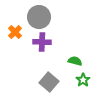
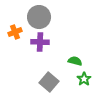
orange cross: rotated 24 degrees clockwise
purple cross: moved 2 px left
green star: moved 1 px right, 1 px up
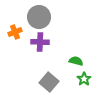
green semicircle: moved 1 px right
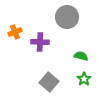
gray circle: moved 28 px right
green semicircle: moved 5 px right, 5 px up
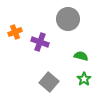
gray circle: moved 1 px right, 2 px down
purple cross: rotated 18 degrees clockwise
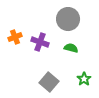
orange cross: moved 5 px down
green semicircle: moved 10 px left, 8 px up
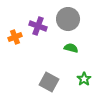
purple cross: moved 2 px left, 16 px up
gray square: rotated 12 degrees counterclockwise
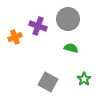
gray square: moved 1 px left
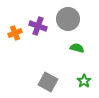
orange cross: moved 4 px up
green semicircle: moved 6 px right
green star: moved 2 px down
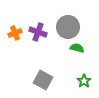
gray circle: moved 8 px down
purple cross: moved 6 px down
gray square: moved 5 px left, 2 px up
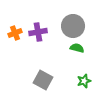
gray circle: moved 5 px right, 1 px up
purple cross: rotated 30 degrees counterclockwise
green star: rotated 16 degrees clockwise
